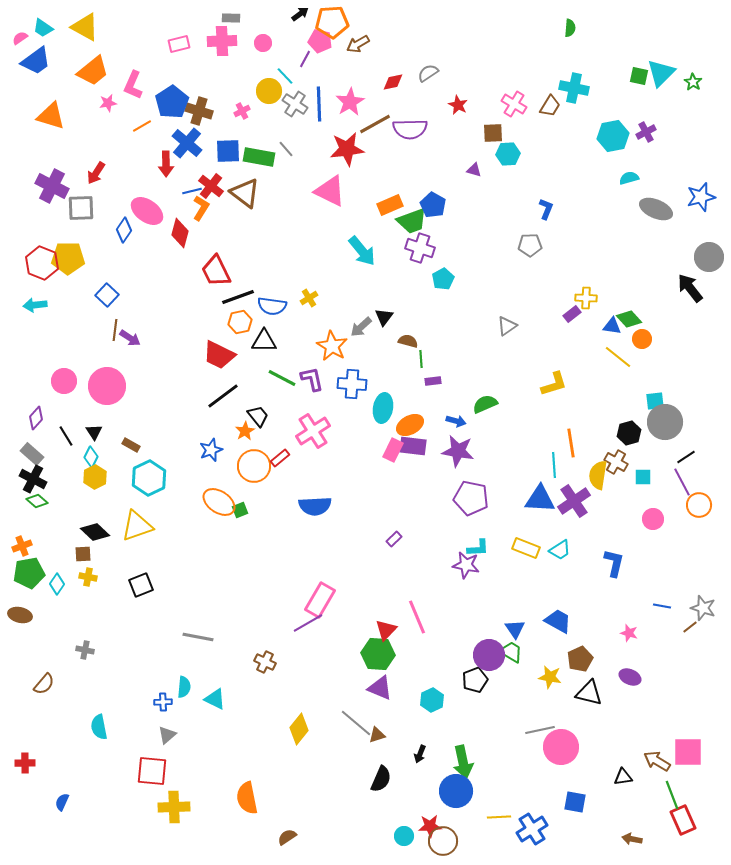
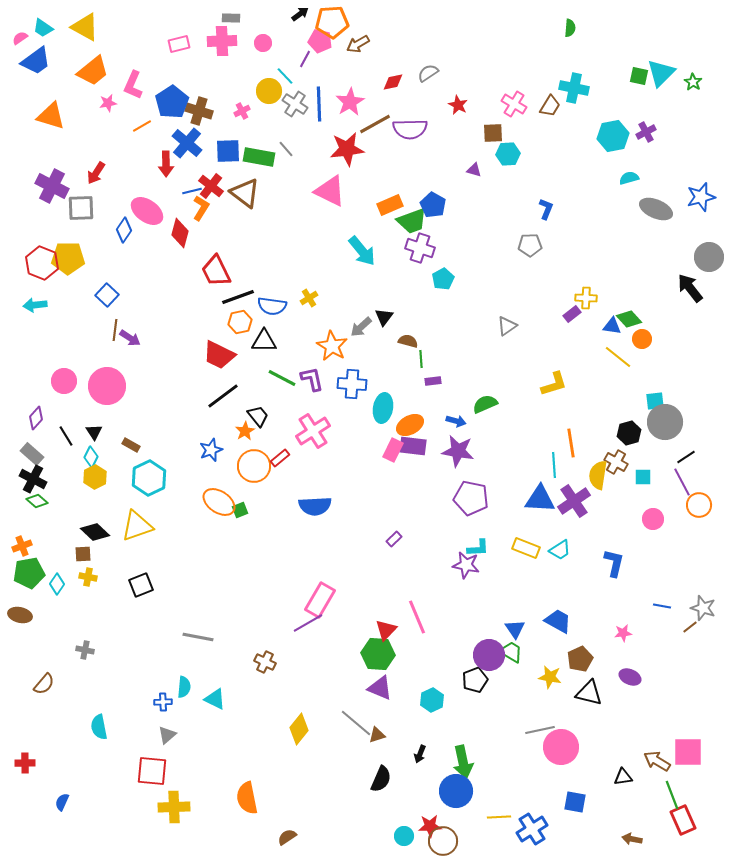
pink star at (629, 633): moved 6 px left; rotated 24 degrees counterclockwise
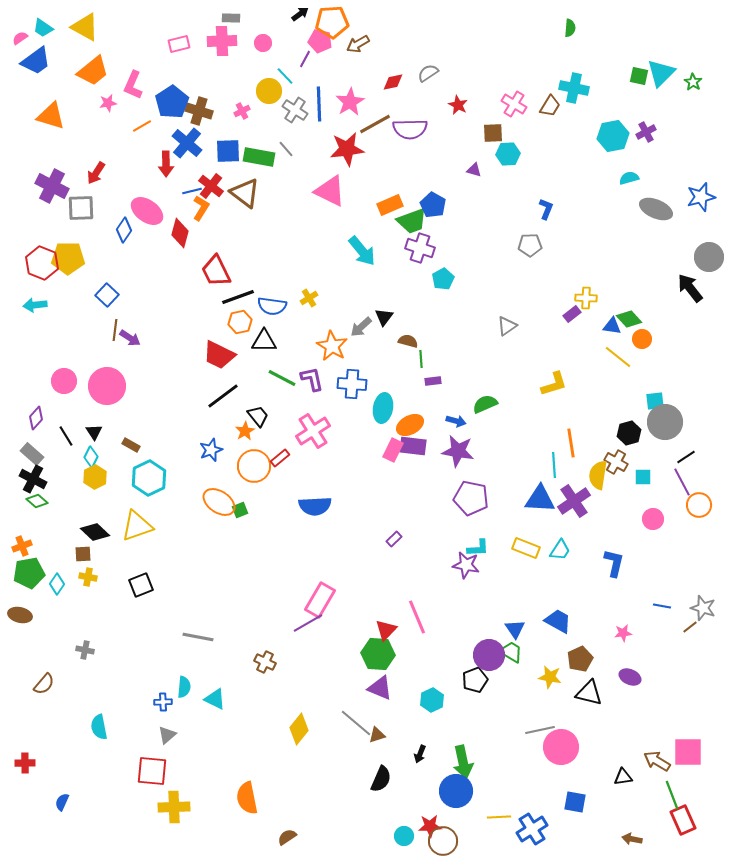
gray cross at (295, 104): moved 6 px down
cyan trapezoid at (560, 550): rotated 25 degrees counterclockwise
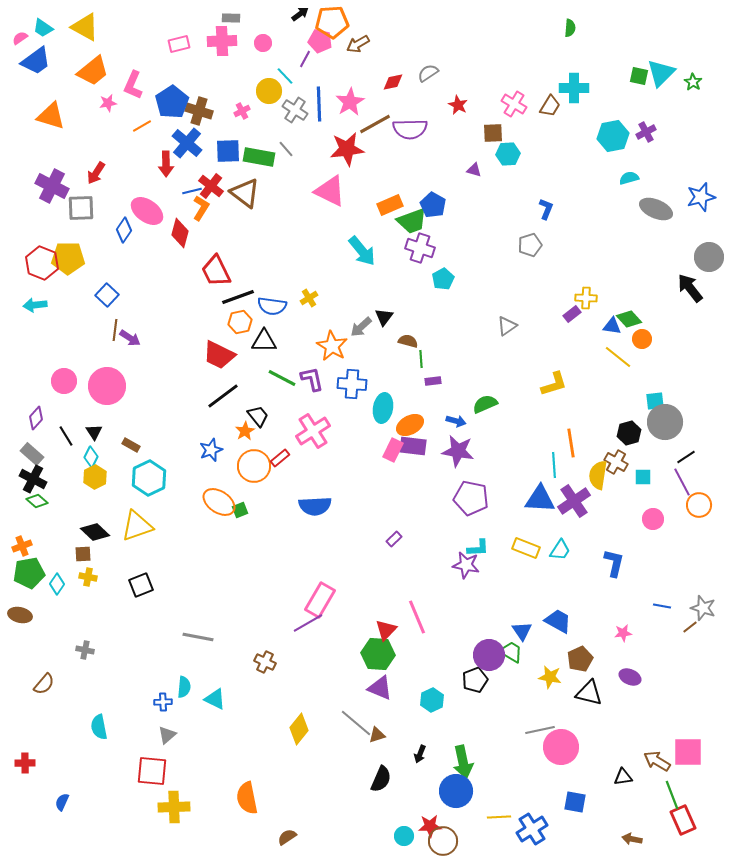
cyan cross at (574, 88): rotated 12 degrees counterclockwise
gray pentagon at (530, 245): rotated 15 degrees counterclockwise
blue triangle at (515, 629): moved 7 px right, 2 px down
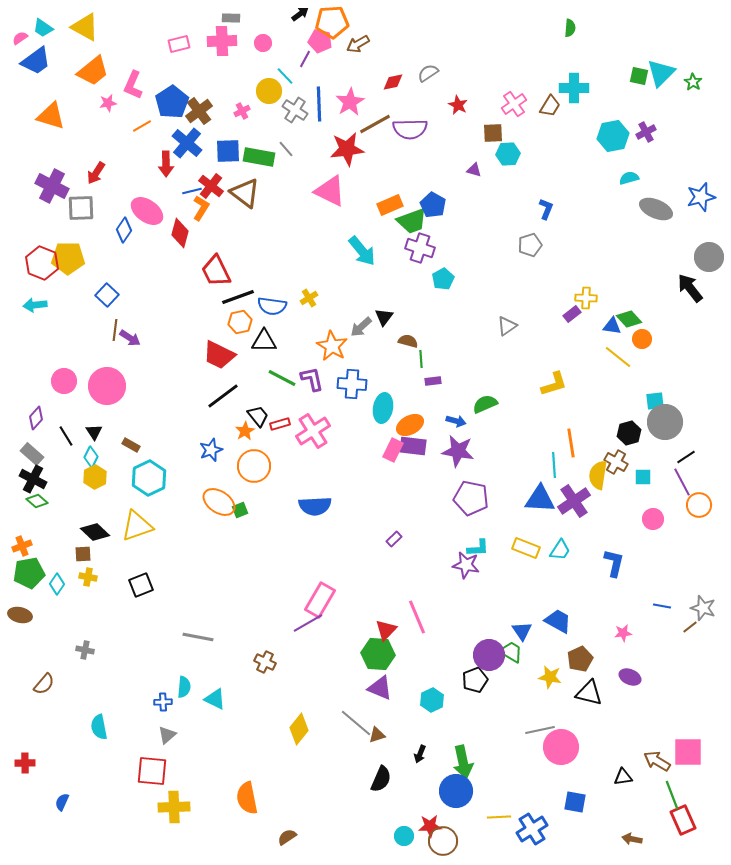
pink cross at (514, 104): rotated 25 degrees clockwise
brown cross at (199, 111): rotated 36 degrees clockwise
red rectangle at (280, 458): moved 34 px up; rotated 24 degrees clockwise
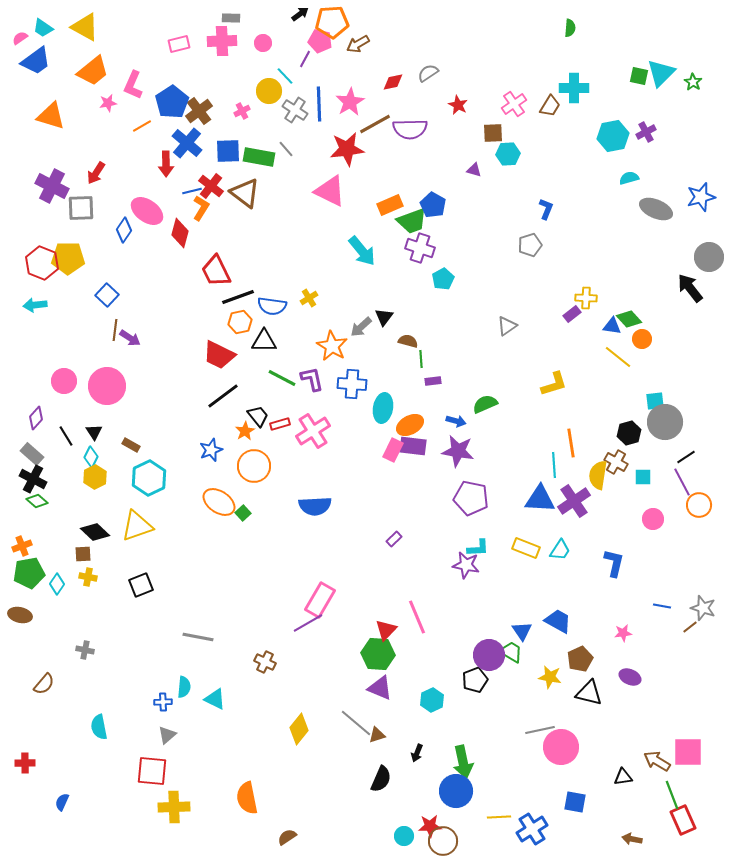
green square at (240, 510): moved 3 px right, 3 px down; rotated 21 degrees counterclockwise
black arrow at (420, 754): moved 3 px left, 1 px up
